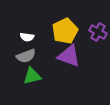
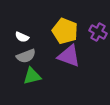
yellow pentagon: rotated 25 degrees counterclockwise
white semicircle: moved 5 px left; rotated 16 degrees clockwise
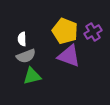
purple cross: moved 5 px left; rotated 30 degrees clockwise
white semicircle: moved 2 px down; rotated 64 degrees clockwise
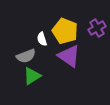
purple cross: moved 4 px right, 4 px up
white semicircle: moved 20 px right; rotated 16 degrees counterclockwise
purple triangle: rotated 15 degrees clockwise
green triangle: rotated 18 degrees counterclockwise
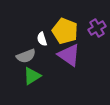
purple triangle: moved 1 px up
